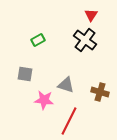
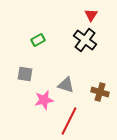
pink star: rotated 18 degrees counterclockwise
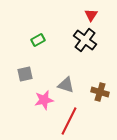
gray square: rotated 21 degrees counterclockwise
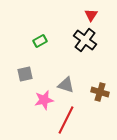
green rectangle: moved 2 px right, 1 px down
red line: moved 3 px left, 1 px up
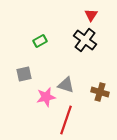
gray square: moved 1 px left
pink star: moved 2 px right, 3 px up
red line: rotated 8 degrees counterclockwise
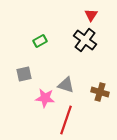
pink star: moved 1 px left, 1 px down; rotated 18 degrees clockwise
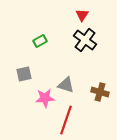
red triangle: moved 9 px left
pink star: rotated 12 degrees counterclockwise
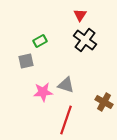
red triangle: moved 2 px left
gray square: moved 2 px right, 13 px up
brown cross: moved 4 px right, 10 px down; rotated 12 degrees clockwise
pink star: moved 2 px left, 6 px up
